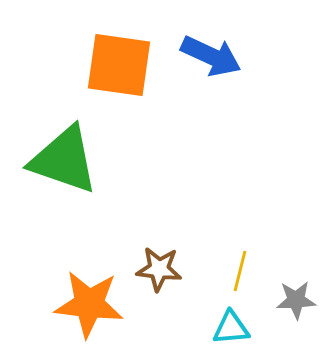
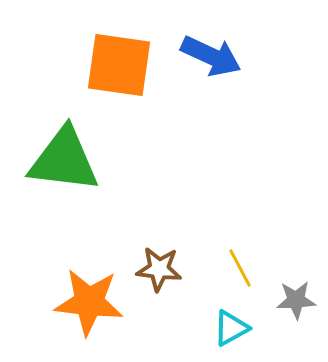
green triangle: rotated 12 degrees counterclockwise
yellow line: moved 3 px up; rotated 42 degrees counterclockwise
orange star: moved 2 px up
cyan triangle: rotated 24 degrees counterclockwise
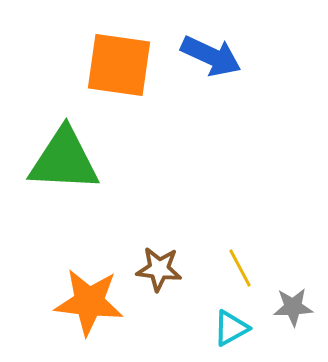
green triangle: rotated 4 degrees counterclockwise
gray star: moved 3 px left, 7 px down
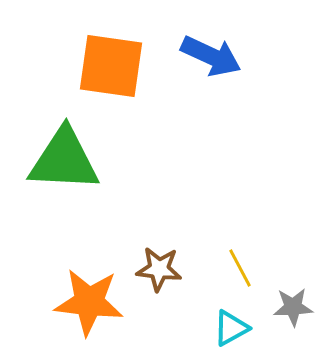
orange square: moved 8 px left, 1 px down
